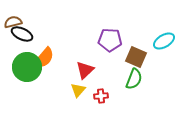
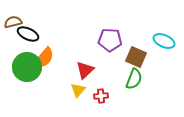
black ellipse: moved 6 px right
cyan ellipse: rotated 55 degrees clockwise
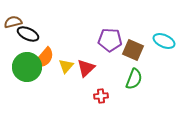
brown square: moved 3 px left, 7 px up
red triangle: moved 1 px right, 2 px up
yellow triangle: moved 12 px left, 24 px up
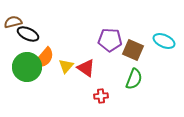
red triangle: rotated 42 degrees counterclockwise
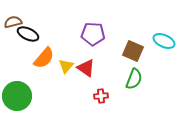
purple pentagon: moved 17 px left, 6 px up
brown square: moved 1 px down
green circle: moved 10 px left, 29 px down
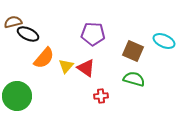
green semicircle: rotated 95 degrees counterclockwise
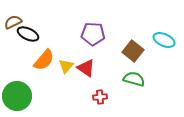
brown semicircle: rotated 12 degrees counterclockwise
cyan ellipse: moved 1 px up
brown square: rotated 15 degrees clockwise
orange semicircle: moved 2 px down
red cross: moved 1 px left, 1 px down
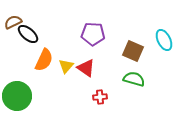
black ellipse: rotated 15 degrees clockwise
cyan ellipse: rotated 40 degrees clockwise
brown square: rotated 15 degrees counterclockwise
orange semicircle: rotated 15 degrees counterclockwise
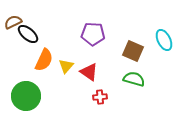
red triangle: moved 3 px right, 4 px down
green circle: moved 9 px right
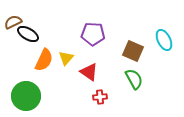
black ellipse: rotated 10 degrees counterclockwise
yellow triangle: moved 8 px up
green semicircle: rotated 45 degrees clockwise
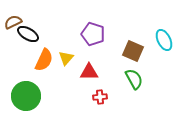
purple pentagon: rotated 15 degrees clockwise
red triangle: rotated 36 degrees counterclockwise
